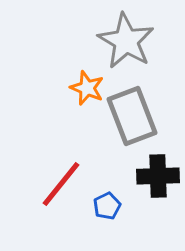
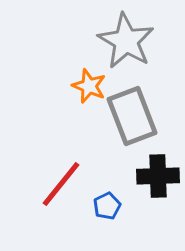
orange star: moved 2 px right, 2 px up
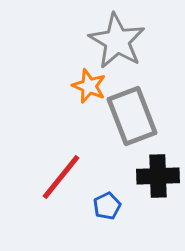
gray star: moved 9 px left
red line: moved 7 px up
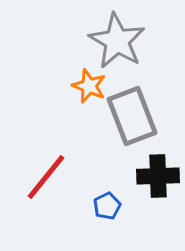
red line: moved 15 px left
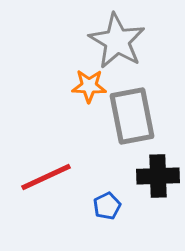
orange star: rotated 20 degrees counterclockwise
gray rectangle: rotated 10 degrees clockwise
red line: rotated 26 degrees clockwise
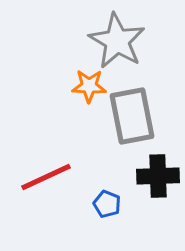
blue pentagon: moved 2 px up; rotated 24 degrees counterclockwise
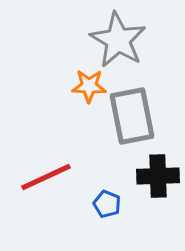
gray star: moved 1 px right, 1 px up
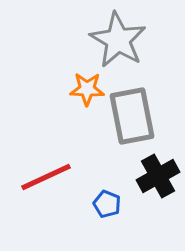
orange star: moved 2 px left, 3 px down
black cross: rotated 27 degrees counterclockwise
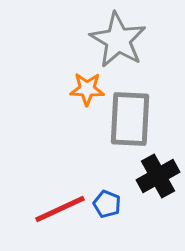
gray rectangle: moved 2 px left, 3 px down; rotated 14 degrees clockwise
red line: moved 14 px right, 32 px down
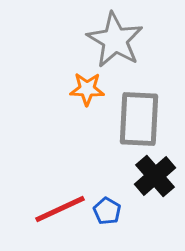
gray star: moved 3 px left
gray rectangle: moved 9 px right
black cross: moved 3 px left; rotated 12 degrees counterclockwise
blue pentagon: moved 7 px down; rotated 8 degrees clockwise
